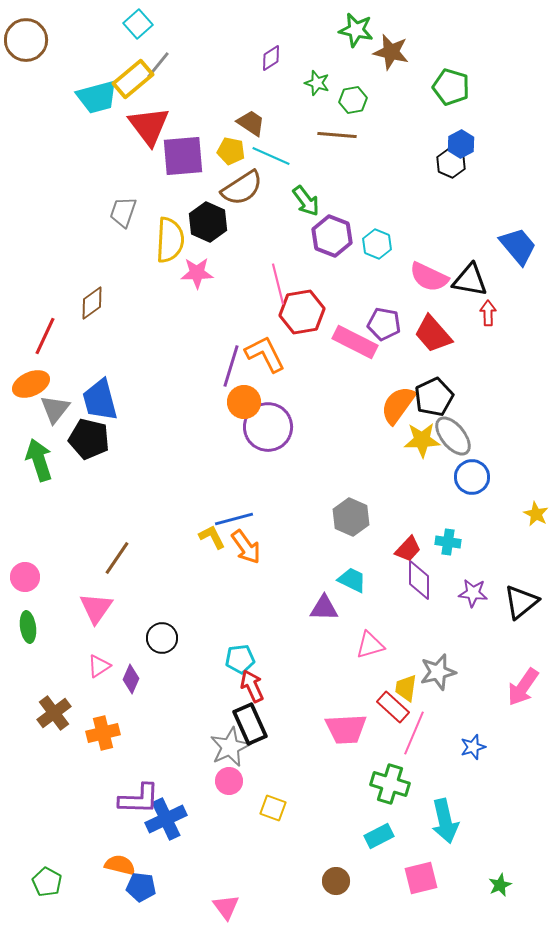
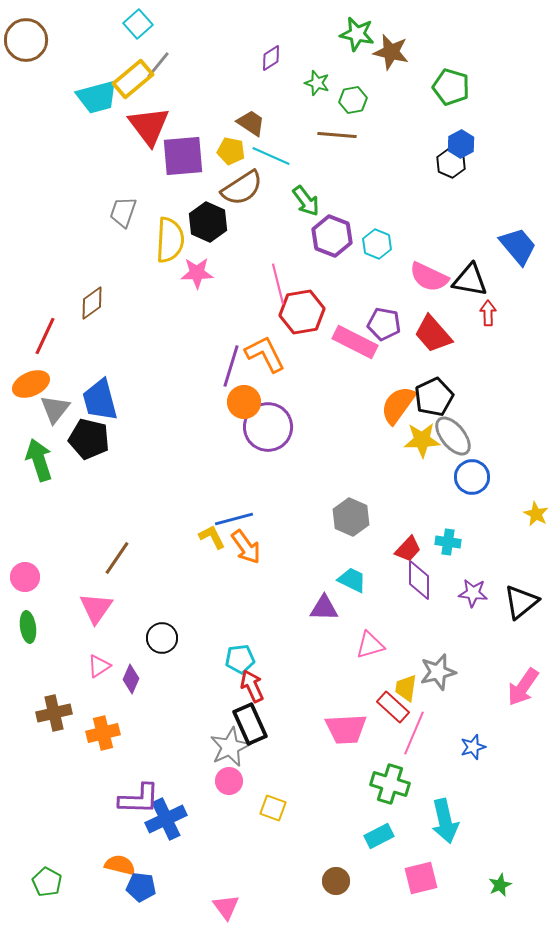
green star at (356, 30): moved 1 px right, 4 px down
brown cross at (54, 713): rotated 24 degrees clockwise
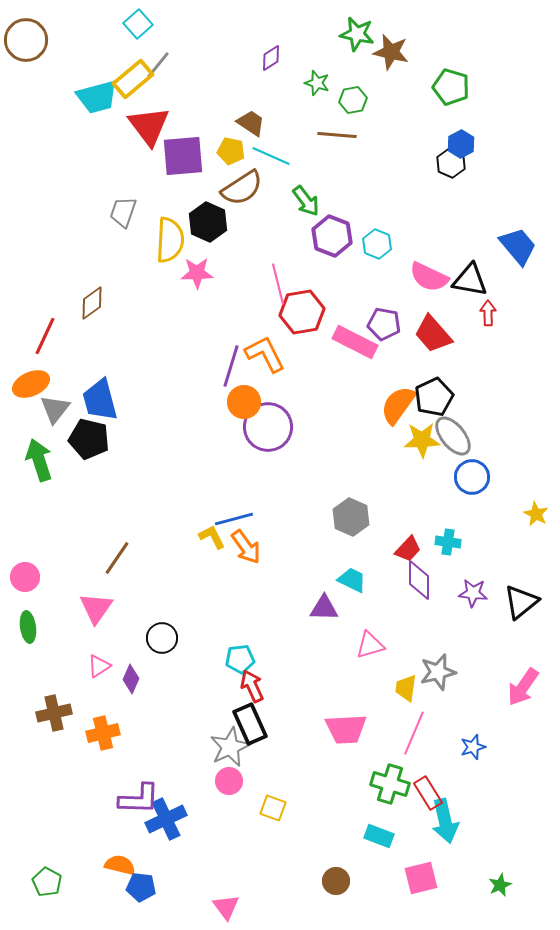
red rectangle at (393, 707): moved 35 px right, 86 px down; rotated 16 degrees clockwise
cyan rectangle at (379, 836): rotated 48 degrees clockwise
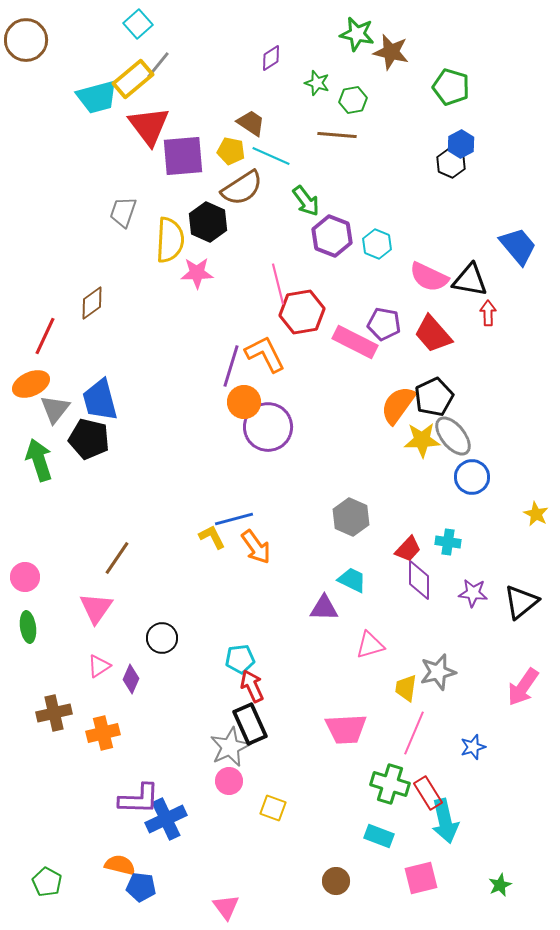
orange arrow at (246, 547): moved 10 px right
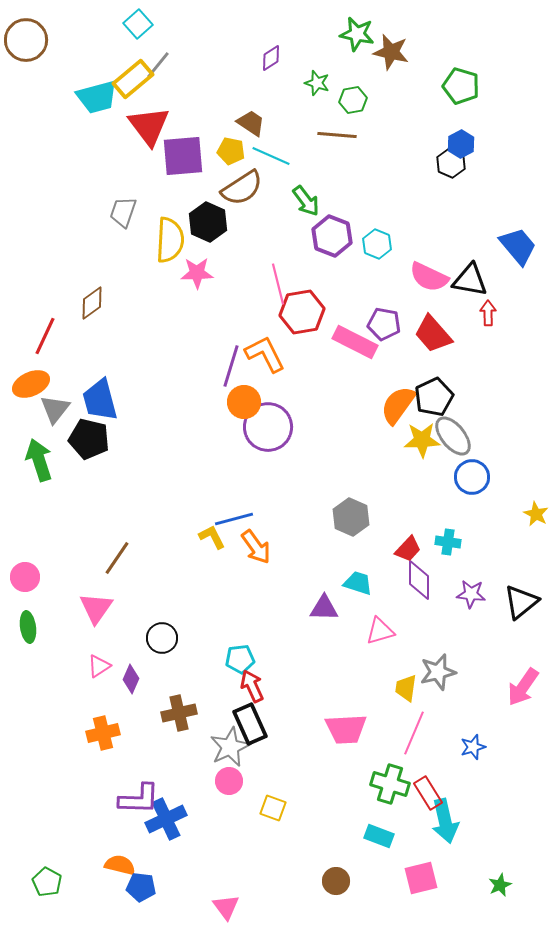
green pentagon at (451, 87): moved 10 px right, 1 px up
cyan trapezoid at (352, 580): moved 6 px right, 3 px down; rotated 8 degrees counterclockwise
purple star at (473, 593): moved 2 px left, 1 px down
pink triangle at (370, 645): moved 10 px right, 14 px up
brown cross at (54, 713): moved 125 px right
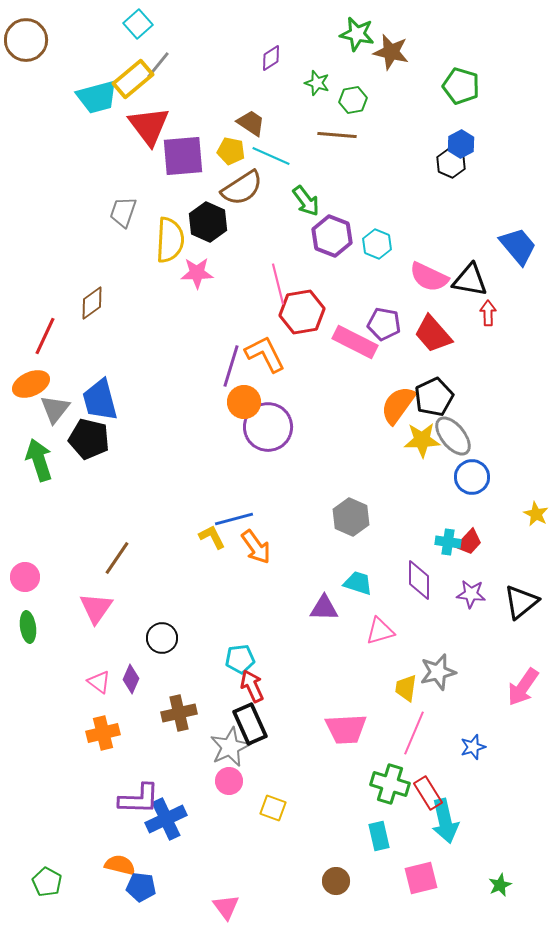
red trapezoid at (408, 549): moved 61 px right, 7 px up
pink triangle at (99, 666): moved 16 px down; rotated 50 degrees counterclockwise
cyan rectangle at (379, 836): rotated 56 degrees clockwise
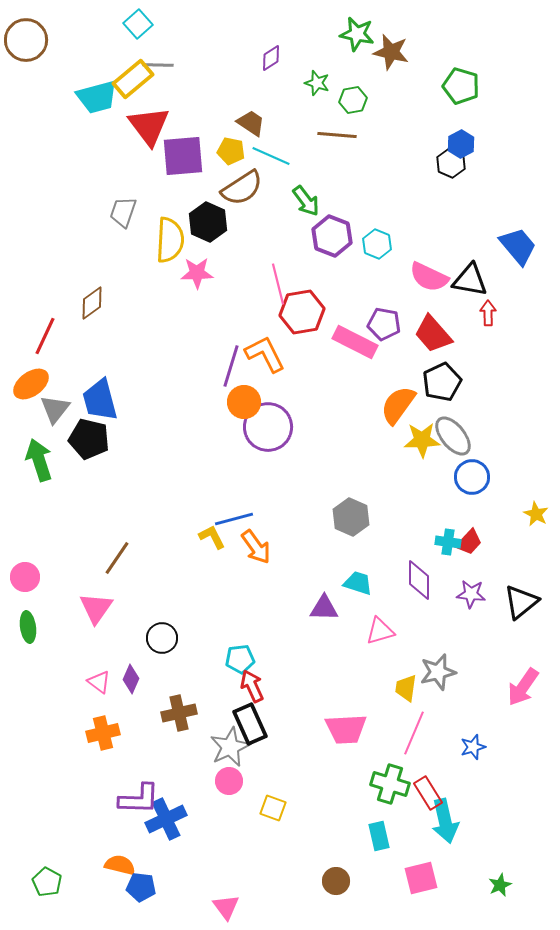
gray line at (158, 65): rotated 52 degrees clockwise
orange ellipse at (31, 384): rotated 12 degrees counterclockwise
black pentagon at (434, 397): moved 8 px right, 15 px up
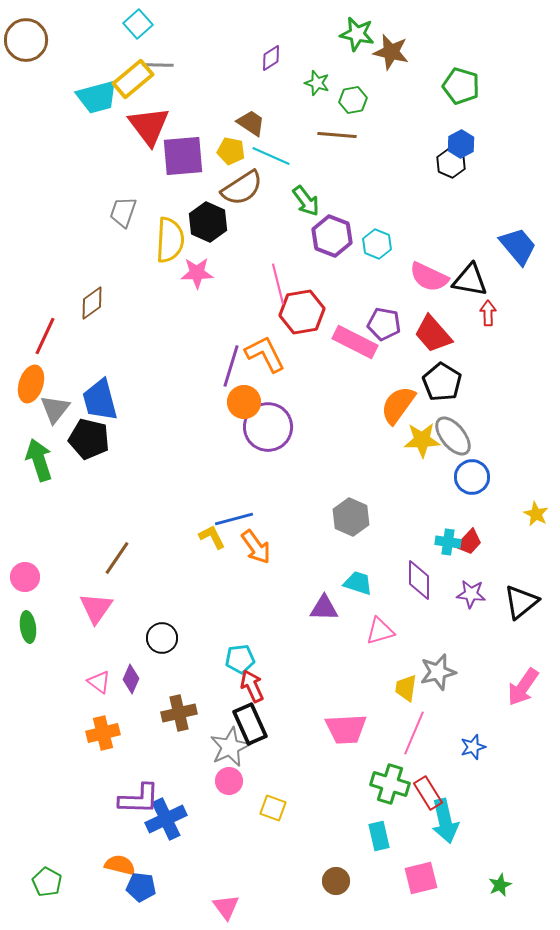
black pentagon at (442, 382): rotated 15 degrees counterclockwise
orange ellipse at (31, 384): rotated 36 degrees counterclockwise
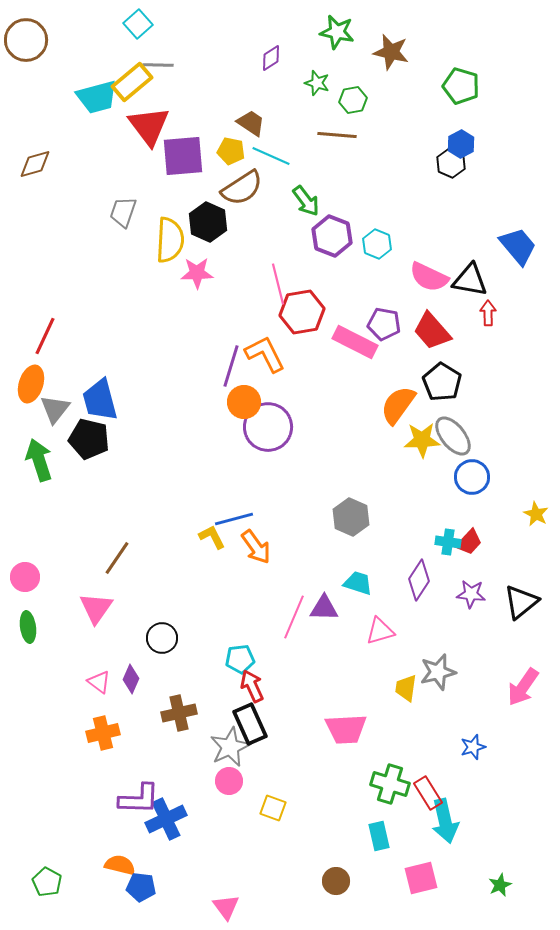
green star at (357, 34): moved 20 px left, 2 px up
yellow rectangle at (133, 79): moved 1 px left, 3 px down
brown diamond at (92, 303): moved 57 px left, 139 px up; rotated 20 degrees clockwise
red trapezoid at (433, 334): moved 1 px left, 3 px up
purple diamond at (419, 580): rotated 33 degrees clockwise
pink line at (414, 733): moved 120 px left, 116 px up
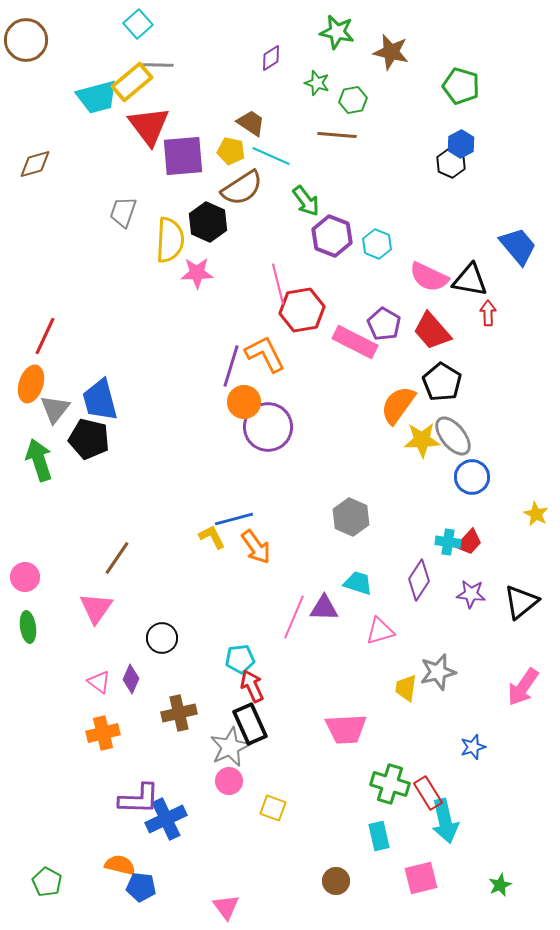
red hexagon at (302, 312): moved 2 px up
purple pentagon at (384, 324): rotated 20 degrees clockwise
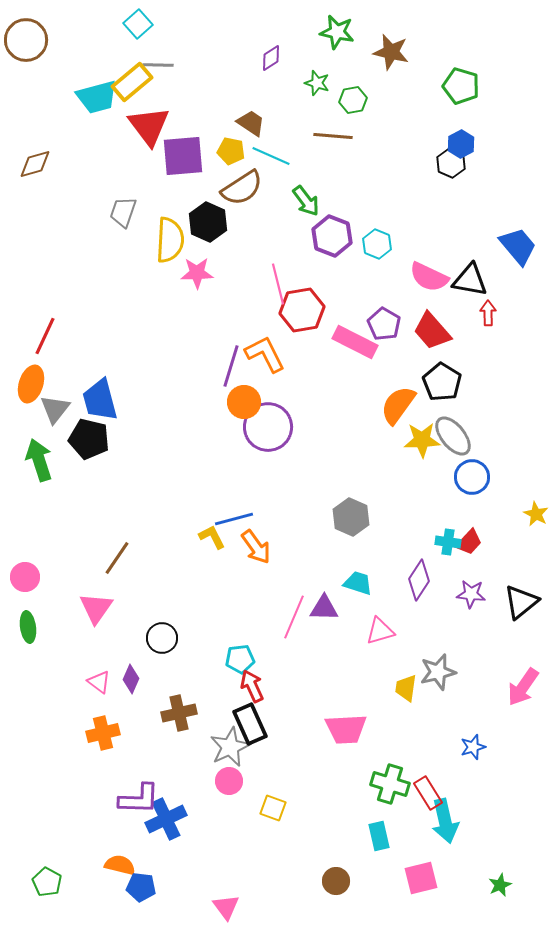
brown line at (337, 135): moved 4 px left, 1 px down
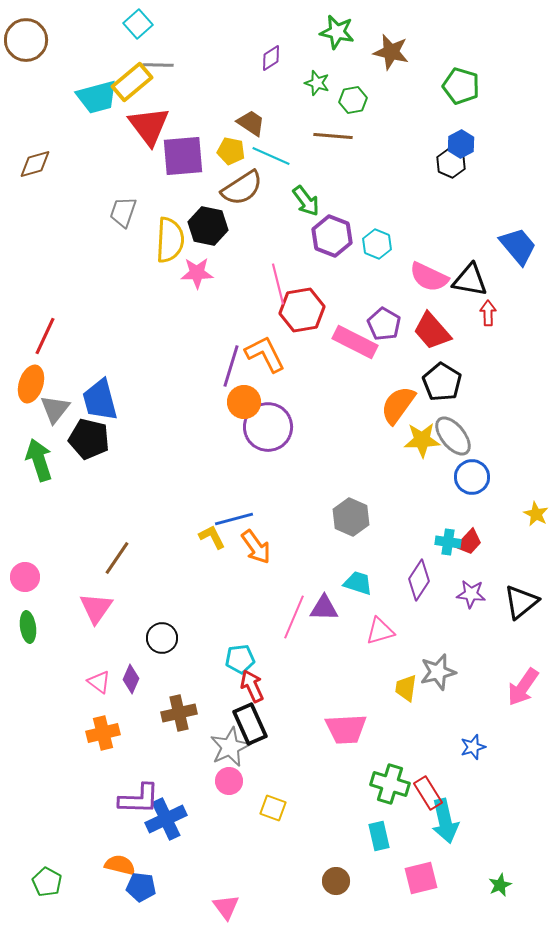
black hexagon at (208, 222): moved 4 px down; rotated 12 degrees counterclockwise
